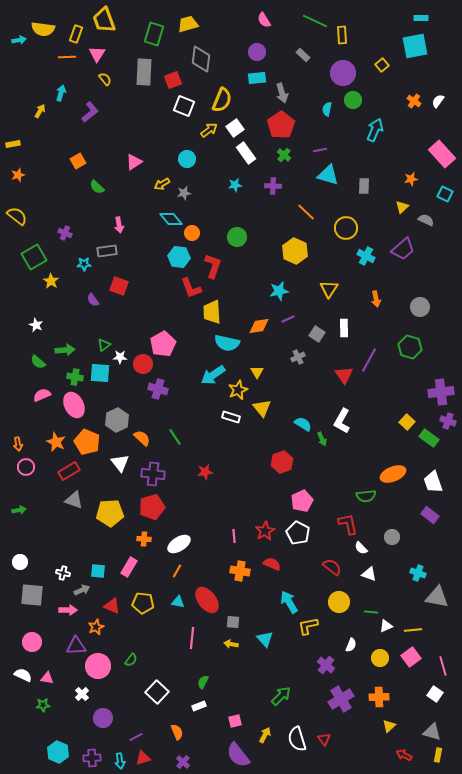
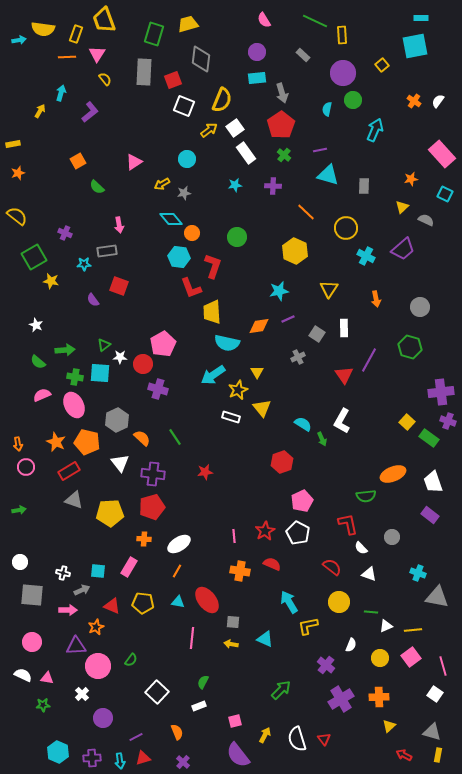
orange star at (18, 175): moved 2 px up
yellow star at (51, 281): rotated 21 degrees counterclockwise
orange pentagon at (87, 442): rotated 10 degrees counterclockwise
cyan triangle at (265, 639): rotated 24 degrees counterclockwise
green arrow at (281, 696): moved 6 px up
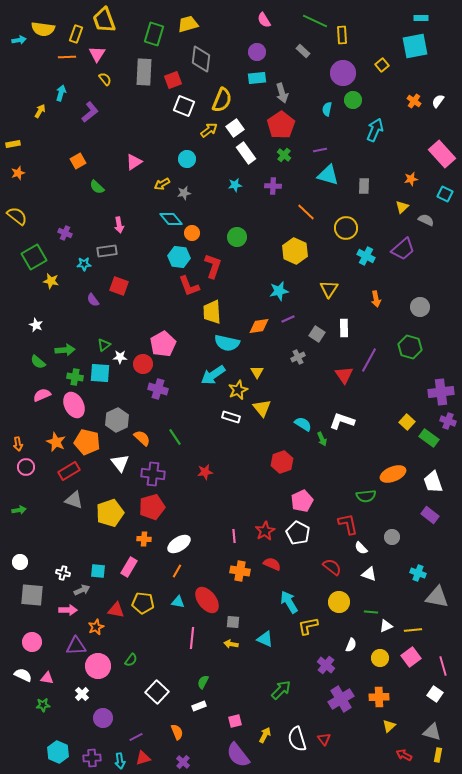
gray rectangle at (303, 55): moved 4 px up
red L-shape at (191, 288): moved 2 px left, 2 px up
white L-shape at (342, 421): rotated 80 degrees clockwise
yellow pentagon at (110, 513): rotated 16 degrees counterclockwise
red triangle at (112, 606): moved 4 px right, 4 px down; rotated 12 degrees counterclockwise
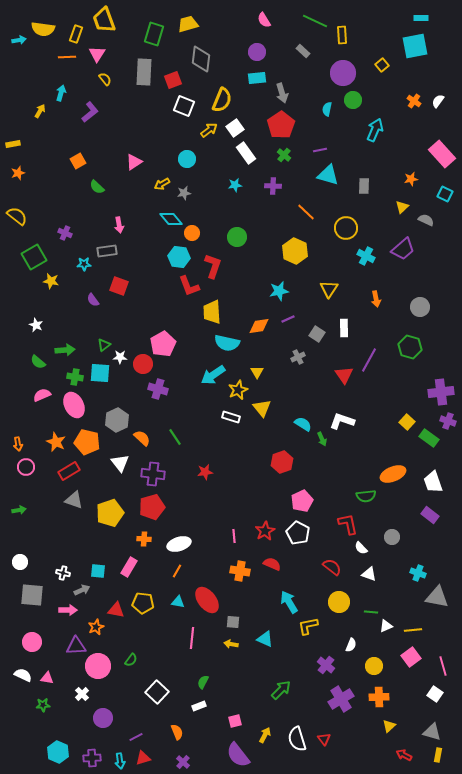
white ellipse at (179, 544): rotated 15 degrees clockwise
yellow circle at (380, 658): moved 6 px left, 8 px down
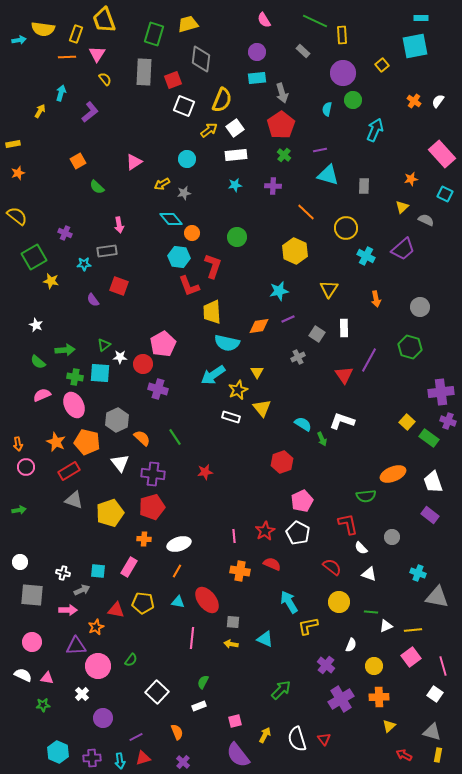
white rectangle at (246, 153): moved 10 px left, 2 px down; rotated 60 degrees counterclockwise
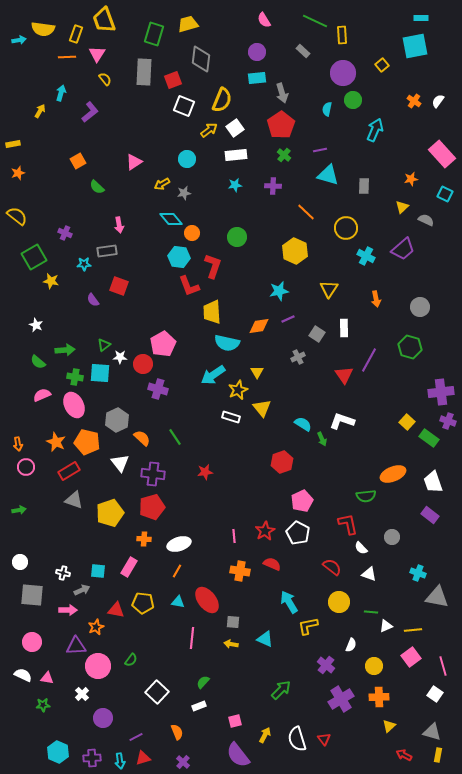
green semicircle at (203, 682): rotated 16 degrees clockwise
